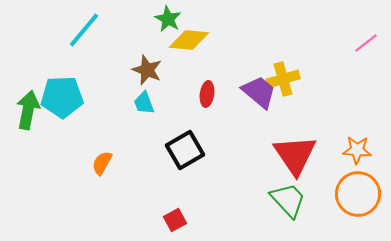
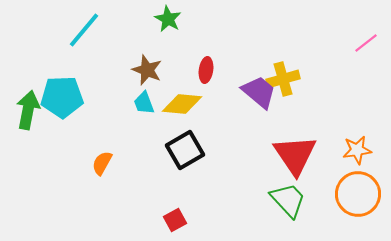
yellow diamond: moved 7 px left, 64 px down
red ellipse: moved 1 px left, 24 px up
orange star: rotated 12 degrees counterclockwise
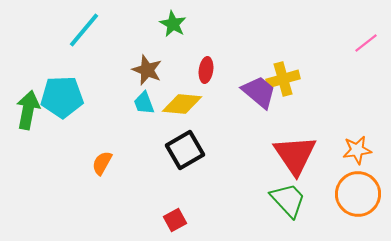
green star: moved 5 px right, 5 px down
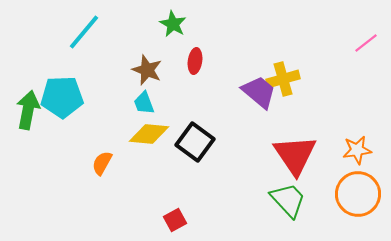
cyan line: moved 2 px down
red ellipse: moved 11 px left, 9 px up
yellow diamond: moved 33 px left, 30 px down
black square: moved 10 px right, 8 px up; rotated 24 degrees counterclockwise
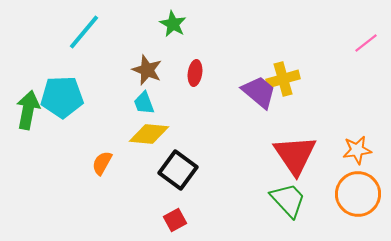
red ellipse: moved 12 px down
black square: moved 17 px left, 28 px down
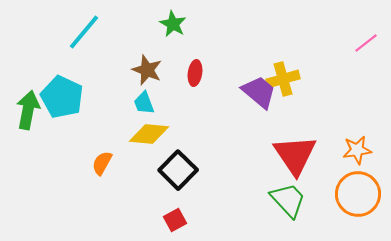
cyan pentagon: rotated 27 degrees clockwise
black square: rotated 9 degrees clockwise
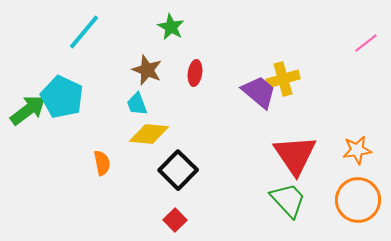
green star: moved 2 px left, 3 px down
cyan trapezoid: moved 7 px left, 1 px down
green arrow: rotated 42 degrees clockwise
orange semicircle: rotated 140 degrees clockwise
orange circle: moved 6 px down
red square: rotated 15 degrees counterclockwise
